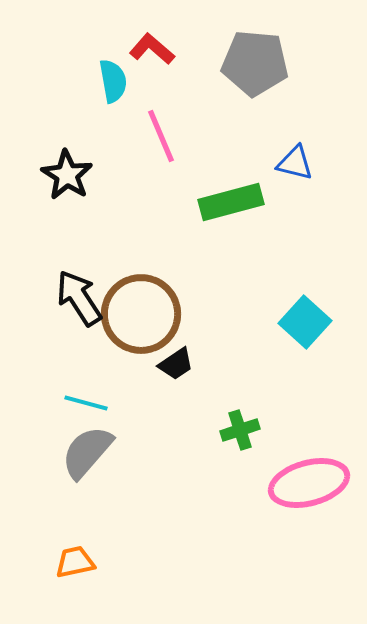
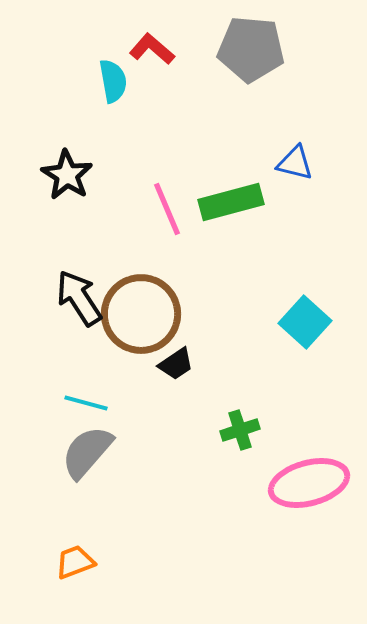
gray pentagon: moved 4 px left, 14 px up
pink line: moved 6 px right, 73 px down
orange trapezoid: rotated 9 degrees counterclockwise
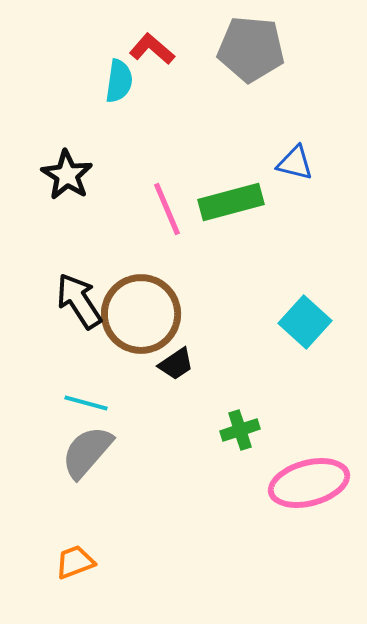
cyan semicircle: moved 6 px right; rotated 18 degrees clockwise
black arrow: moved 3 px down
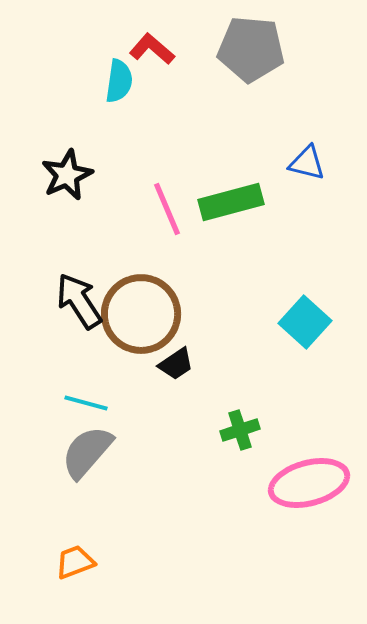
blue triangle: moved 12 px right
black star: rotated 15 degrees clockwise
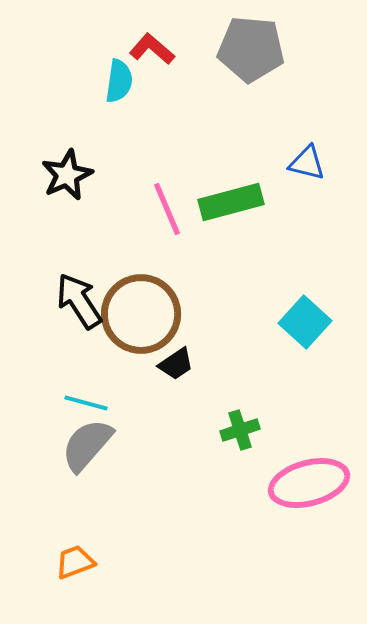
gray semicircle: moved 7 px up
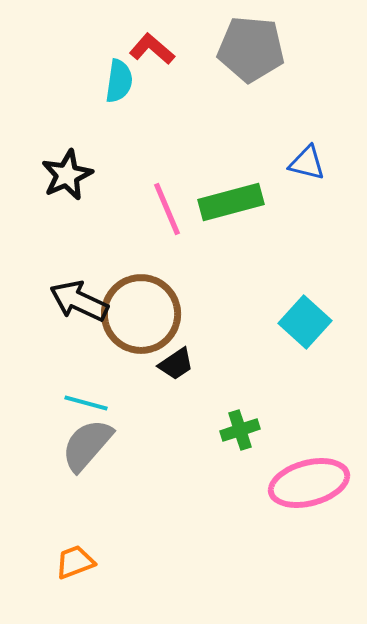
black arrow: rotated 32 degrees counterclockwise
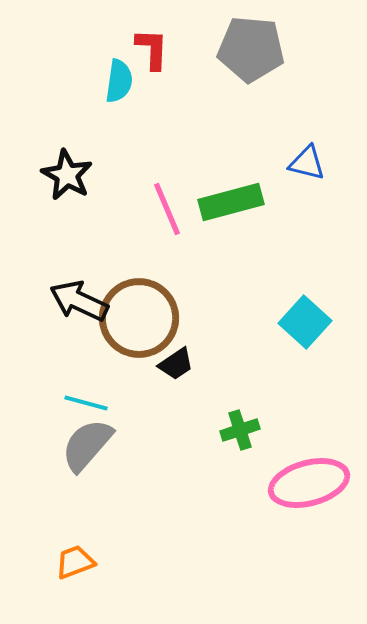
red L-shape: rotated 51 degrees clockwise
black star: rotated 18 degrees counterclockwise
brown circle: moved 2 px left, 4 px down
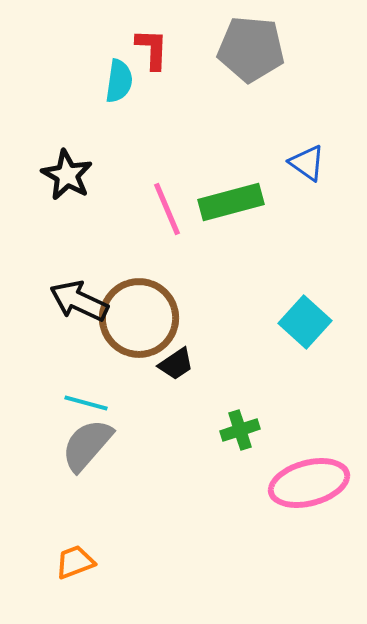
blue triangle: rotated 21 degrees clockwise
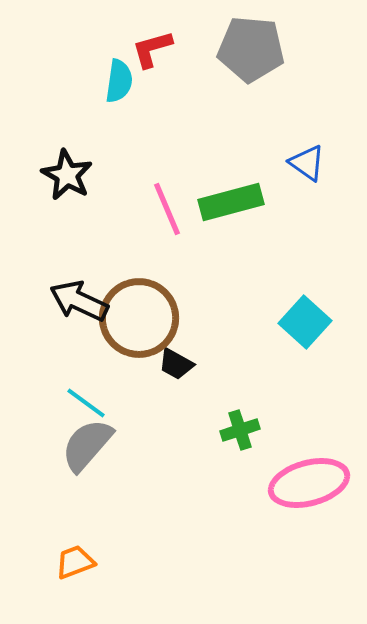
red L-shape: rotated 108 degrees counterclockwise
black trapezoid: rotated 63 degrees clockwise
cyan line: rotated 21 degrees clockwise
